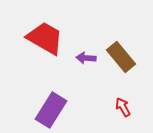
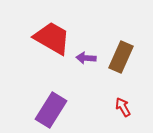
red trapezoid: moved 7 px right
brown rectangle: rotated 64 degrees clockwise
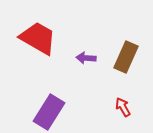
red trapezoid: moved 14 px left
brown rectangle: moved 5 px right
purple rectangle: moved 2 px left, 2 px down
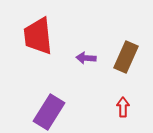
red trapezoid: moved 2 px up; rotated 126 degrees counterclockwise
red arrow: rotated 30 degrees clockwise
